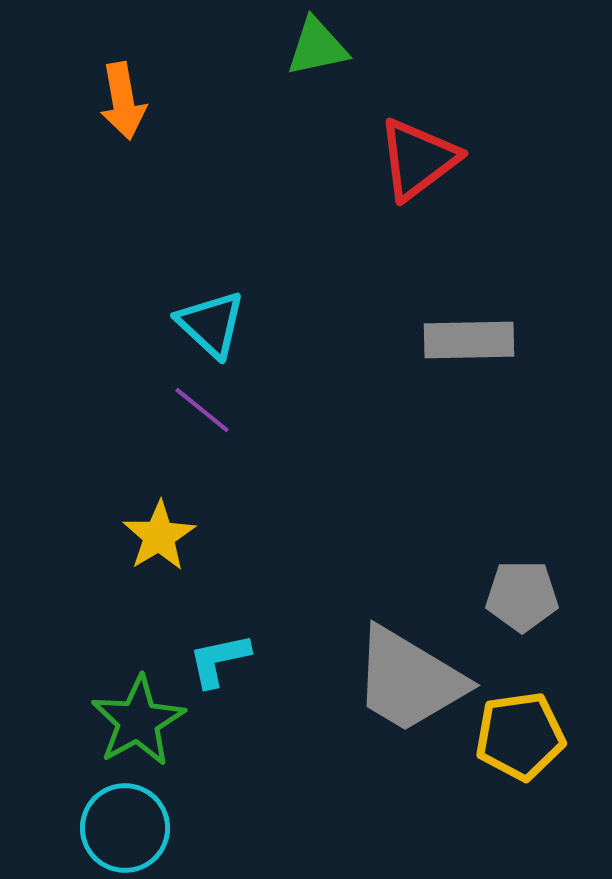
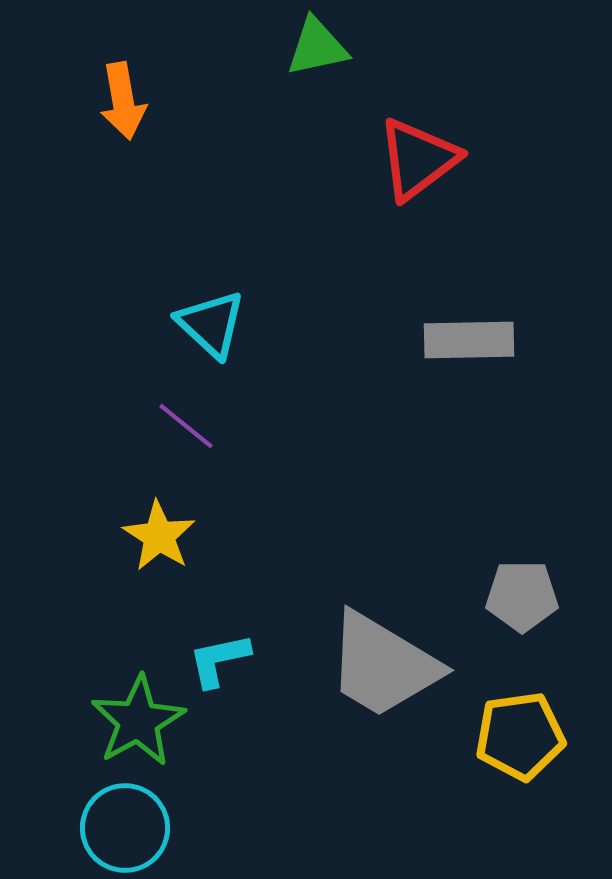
purple line: moved 16 px left, 16 px down
yellow star: rotated 8 degrees counterclockwise
gray trapezoid: moved 26 px left, 15 px up
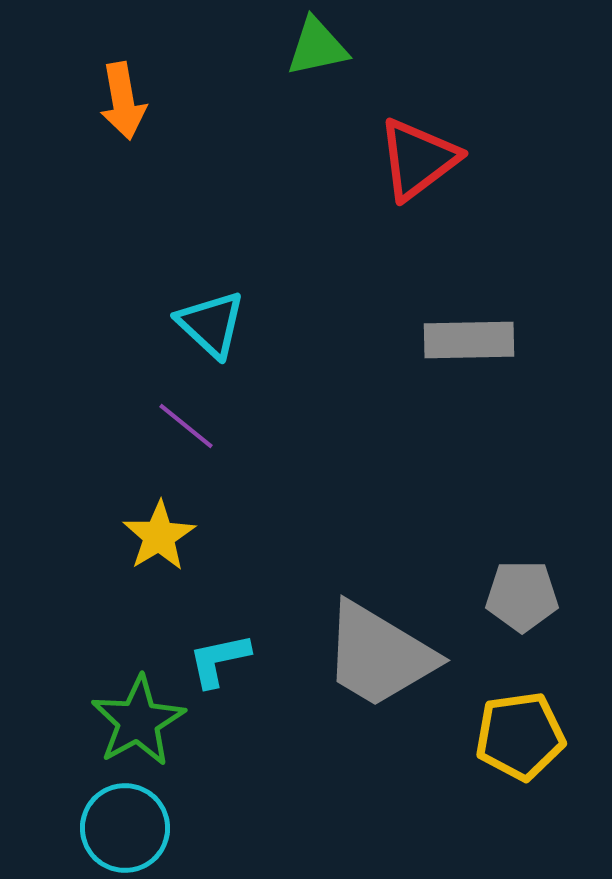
yellow star: rotated 8 degrees clockwise
gray trapezoid: moved 4 px left, 10 px up
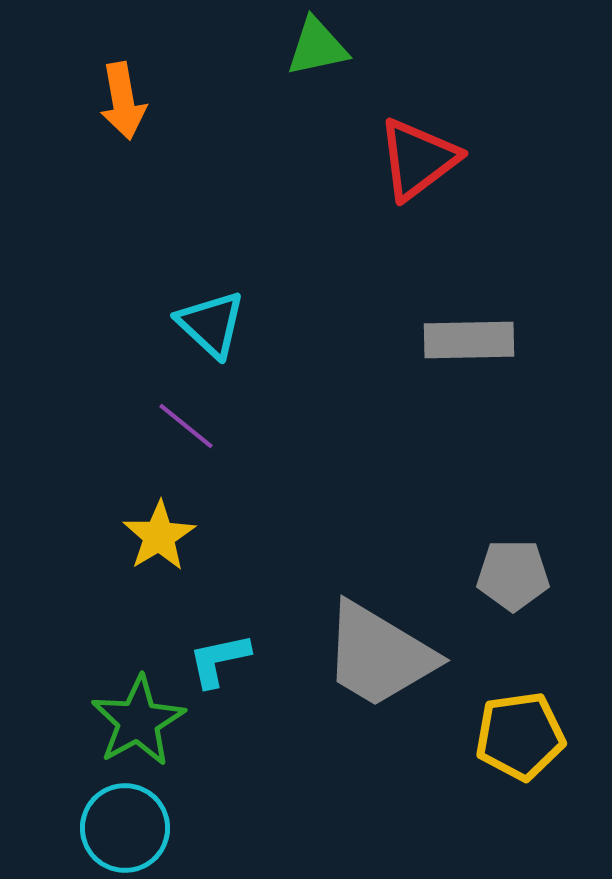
gray pentagon: moved 9 px left, 21 px up
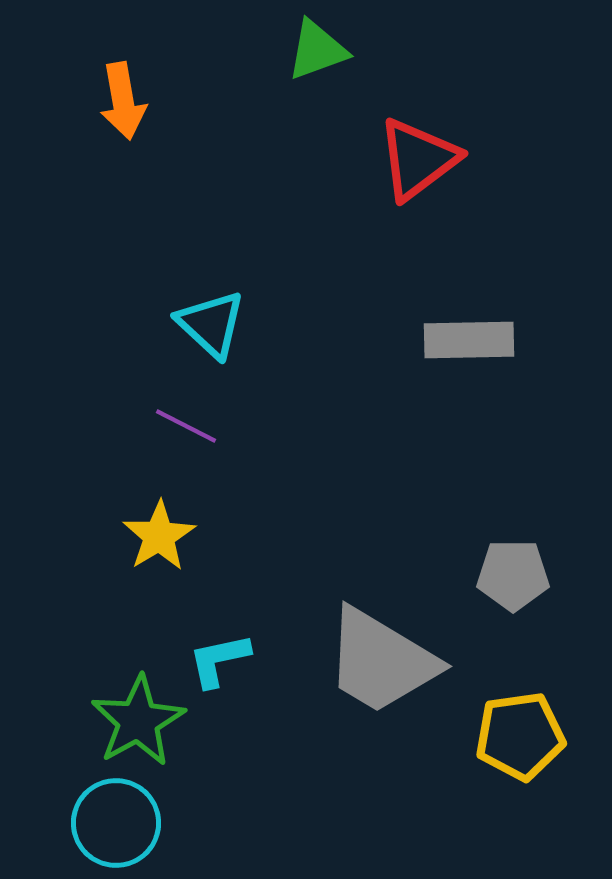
green triangle: moved 3 px down; rotated 8 degrees counterclockwise
purple line: rotated 12 degrees counterclockwise
gray trapezoid: moved 2 px right, 6 px down
cyan circle: moved 9 px left, 5 px up
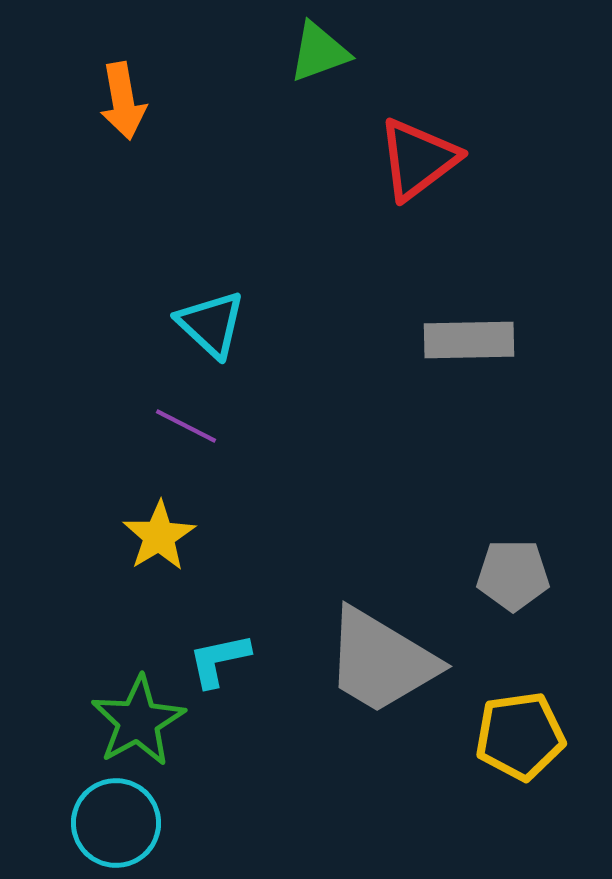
green triangle: moved 2 px right, 2 px down
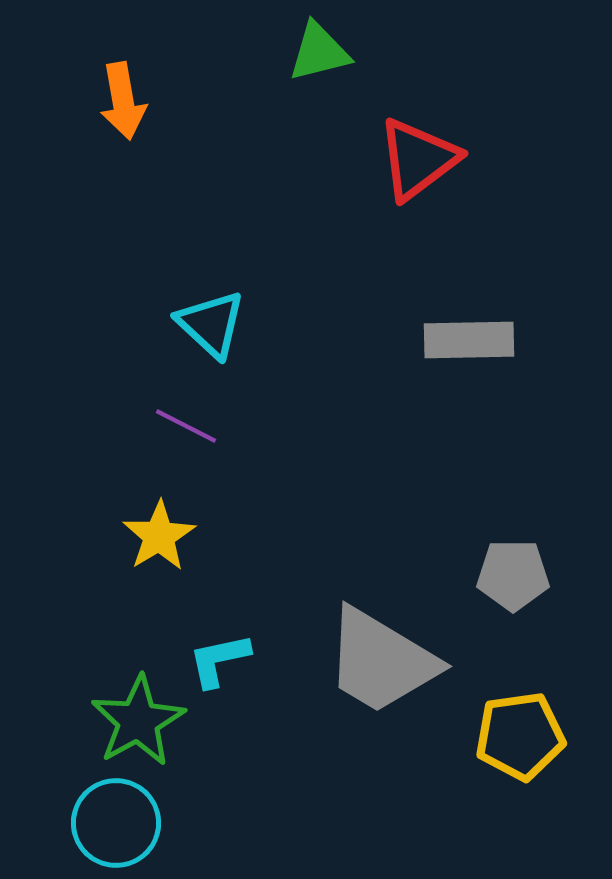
green triangle: rotated 6 degrees clockwise
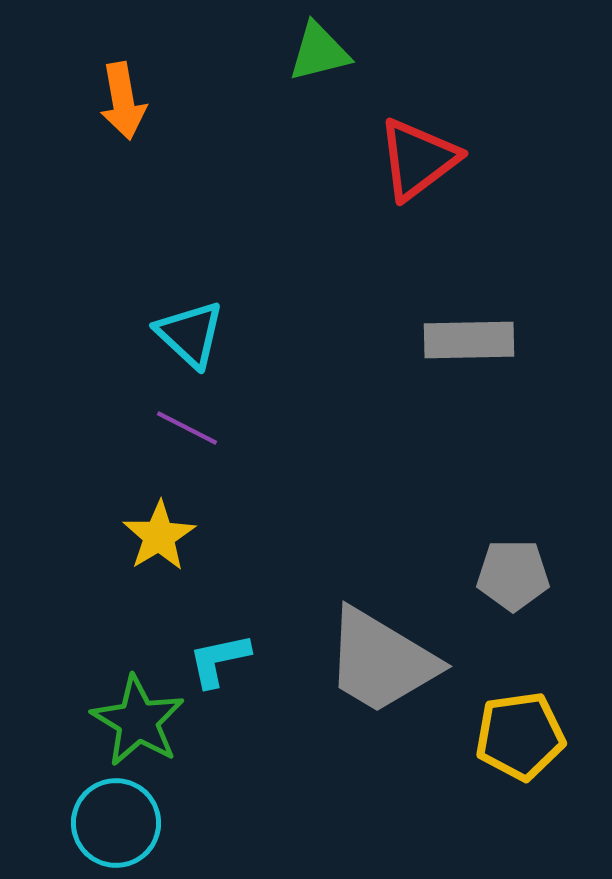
cyan triangle: moved 21 px left, 10 px down
purple line: moved 1 px right, 2 px down
green star: rotated 12 degrees counterclockwise
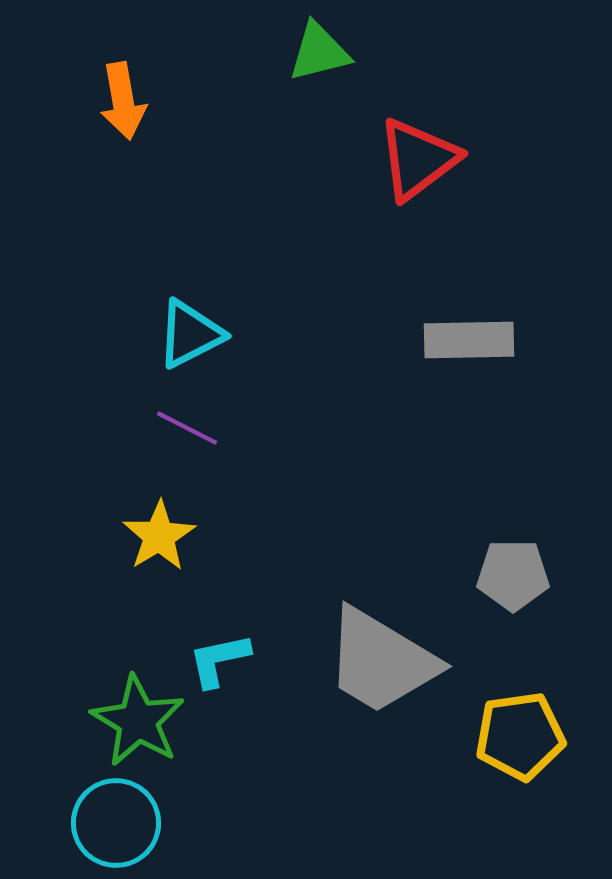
cyan triangle: rotated 50 degrees clockwise
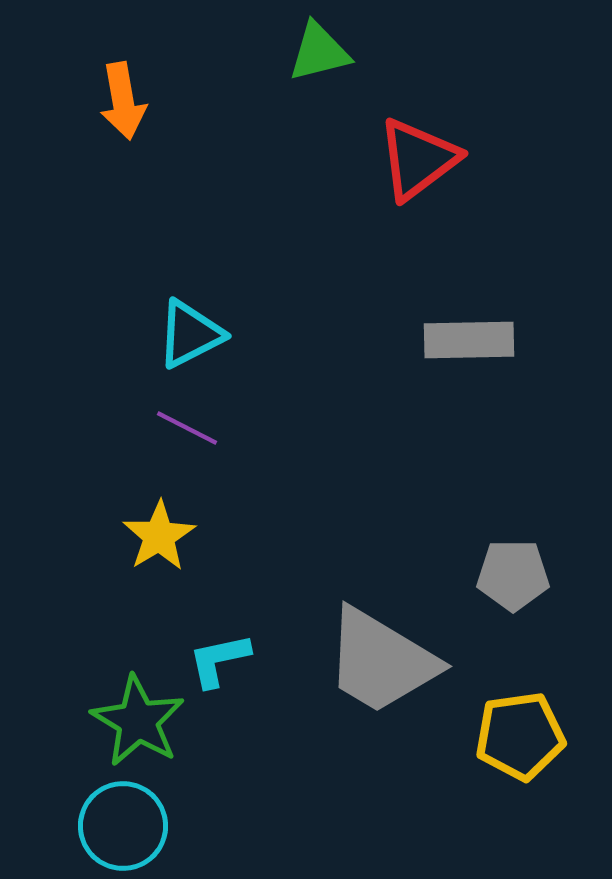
cyan circle: moved 7 px right, 3 px down
